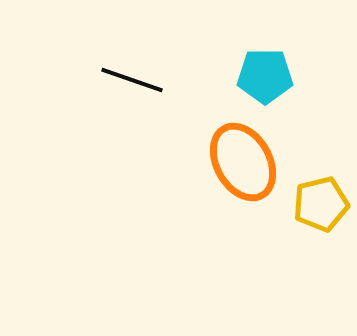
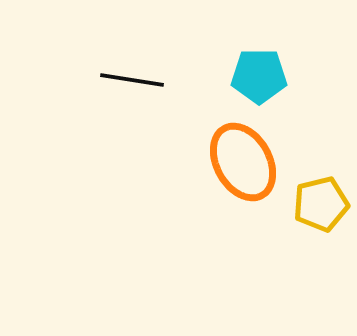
cyan pentagon: moved 6 px left
black line: rotated 10 degrees counterclockwise
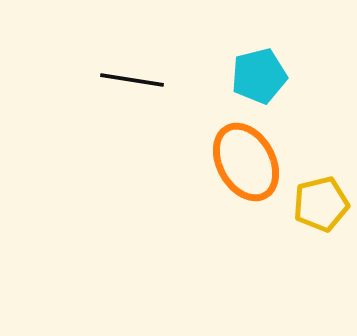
cyan pentagon: rotated 14 degrees counterclockwise
orange ellipse: moved 3 px right
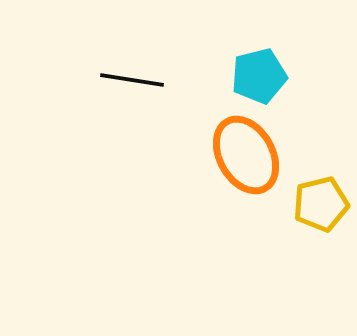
orange ellipse: moved 7 px up
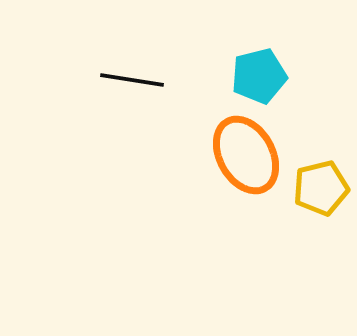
yellow pentagon: moved 16 px up
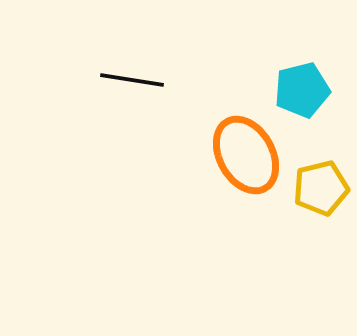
cyan pentagon: moved 43 px right, 14 px down
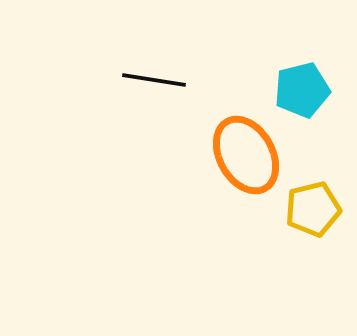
black line: moved 22 px right
yellow pentagon: moved 8 px left, 21 px down
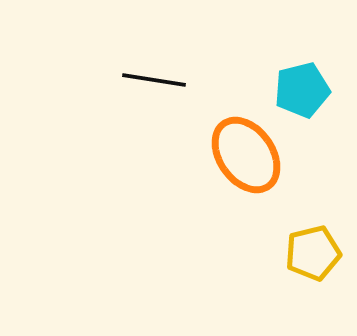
orange ellipse: rotated 6 degrees counterclockwise
yellow pentagon: moved 44 px down
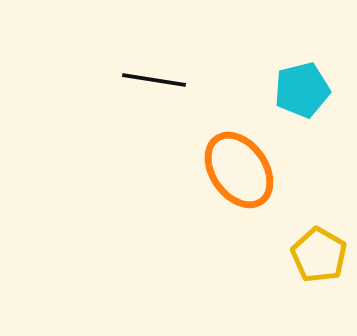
orange ellipse: moved 7 px left, 15 px down
yellow pentagon: moved 6 px right, 2 px down; rotated 28 degrees counterclockwise
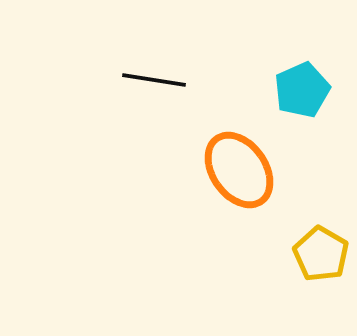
cyan pentagon: rotated 10 degrees counterclockwise
yellow pentagon: moved 2 px right, 1 px up
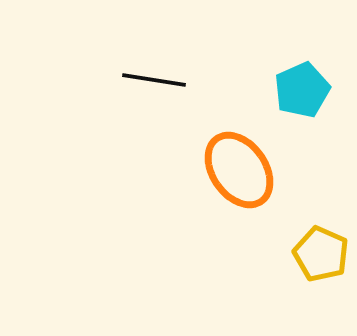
yellow pentagon: rotated 6 degrees counterclockwise
